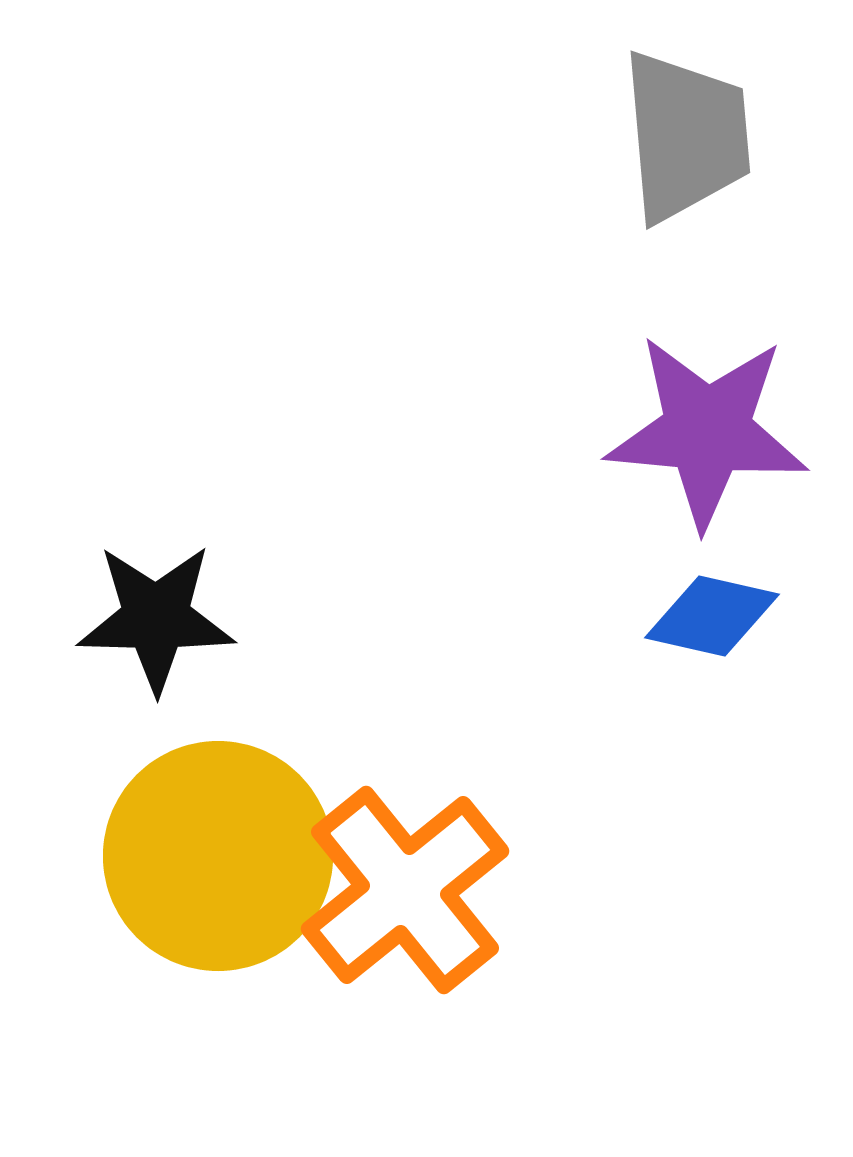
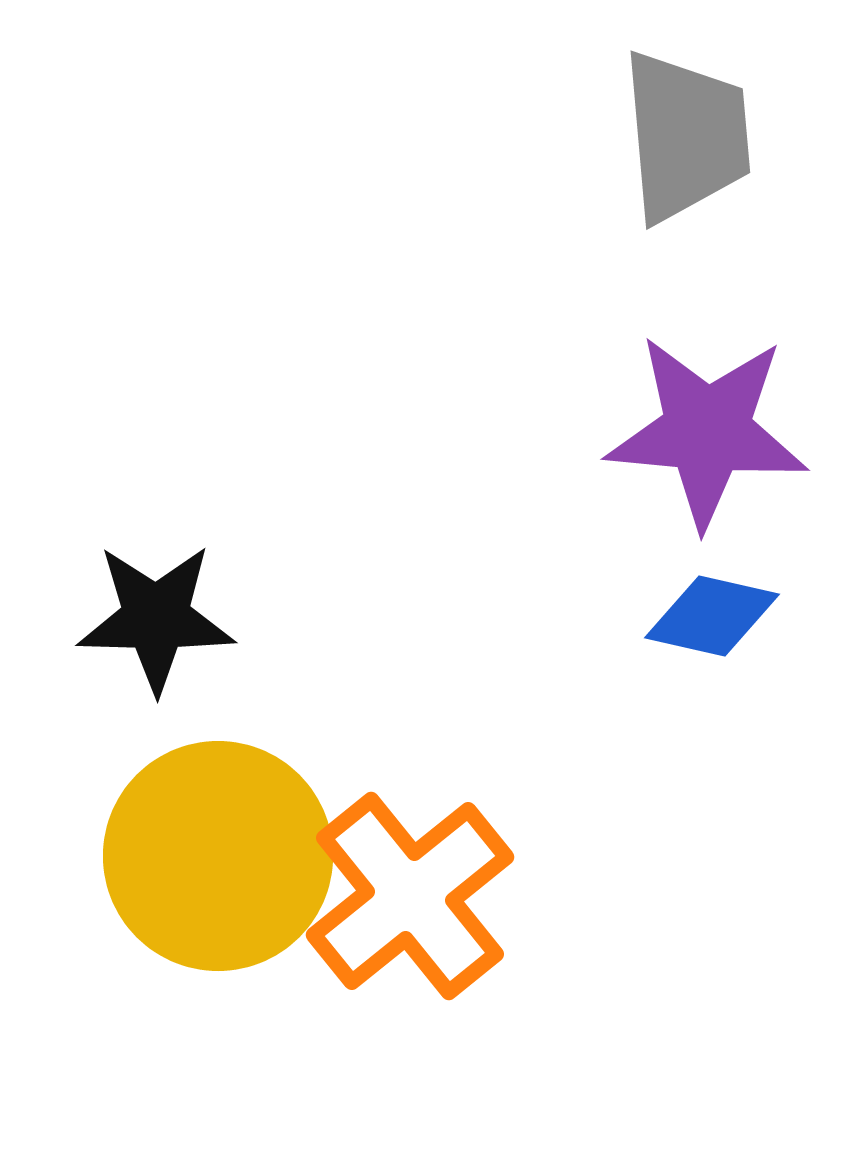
orange cross: moved 5 px right, 6 px down
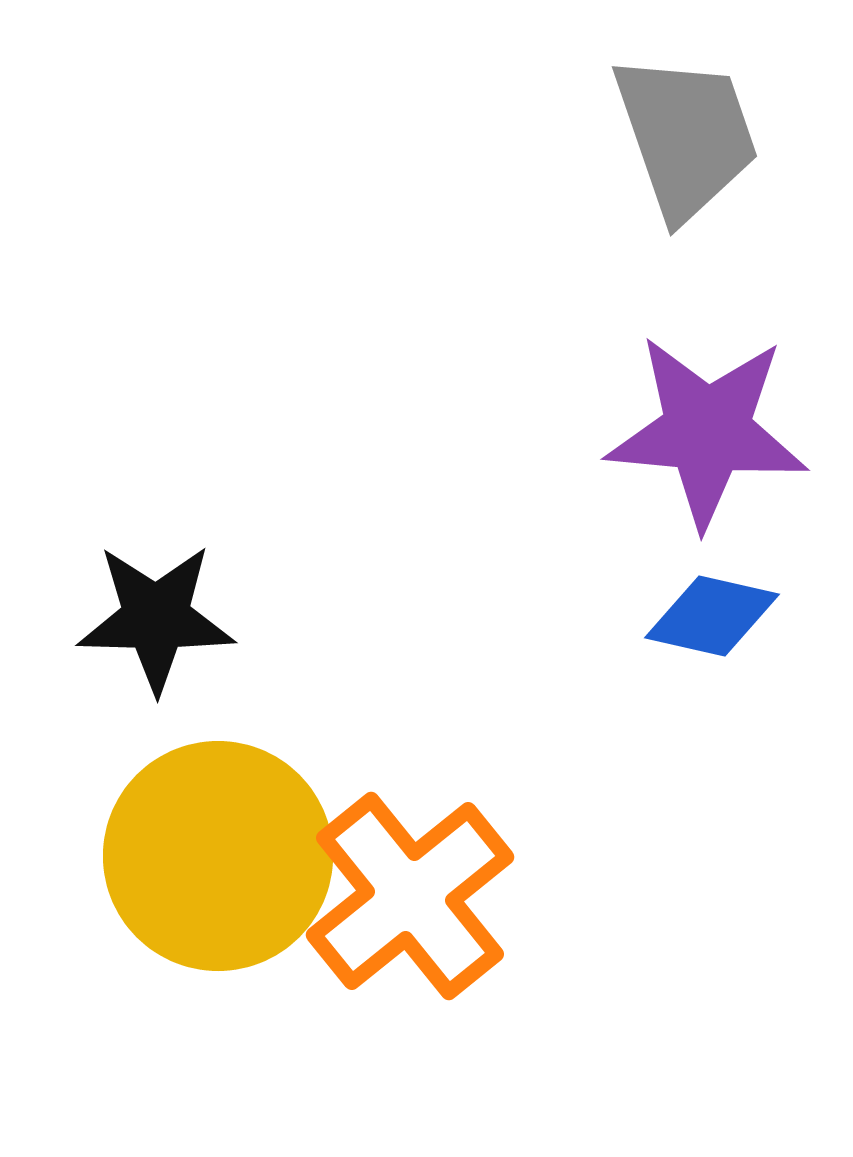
gray trapezoid: rotated 14 degrees counterclockwise
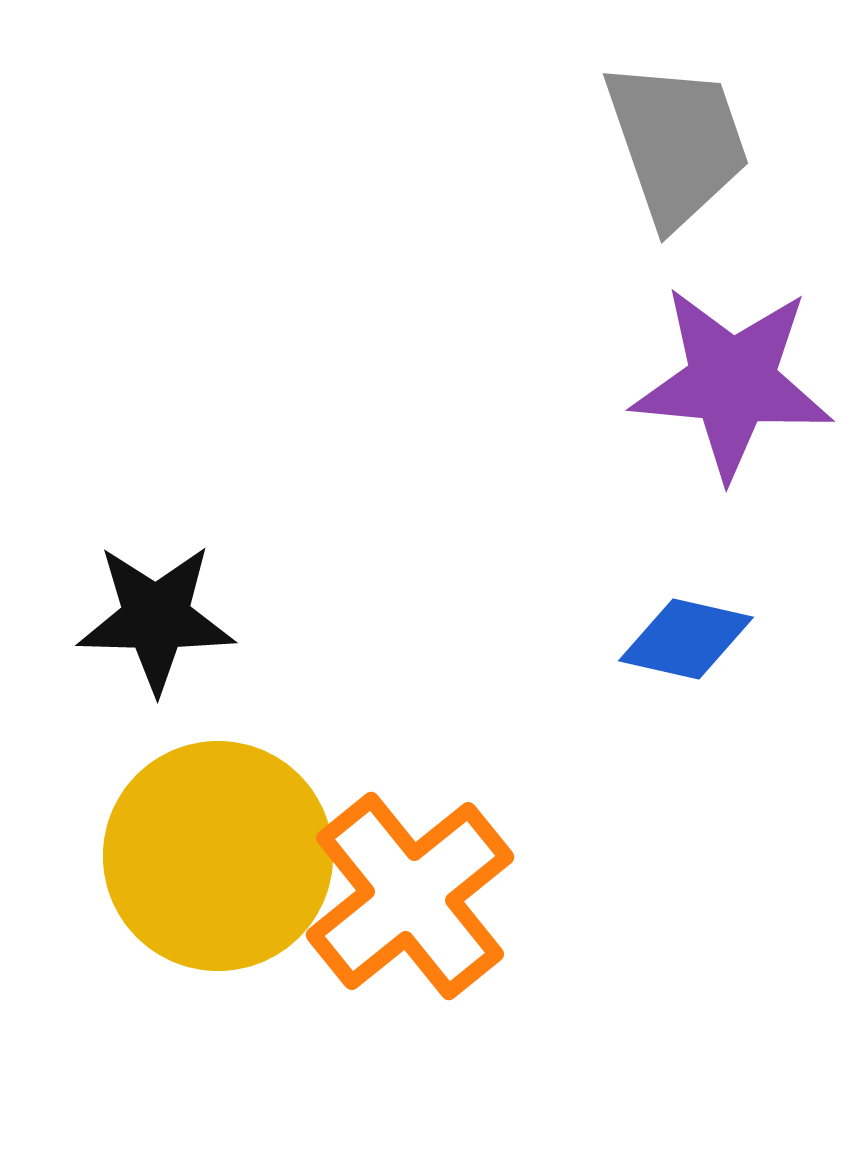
gray trapezoid: moved 9 px left, 7 px down
purple star: moved 25 px right, 49 px up
blue diamond: moved 26 px left, 23 px down
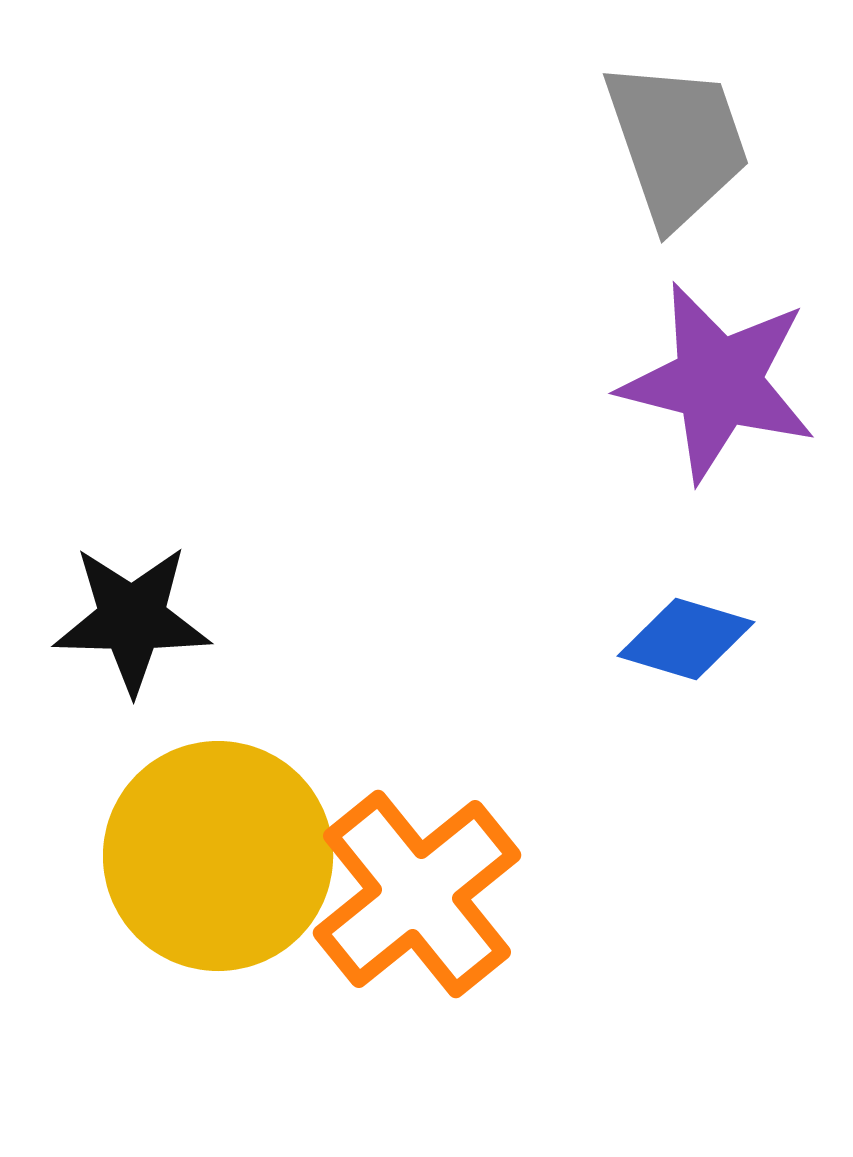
purple star: moved 14 px left; rotated 9 degrees clockwise
black star: moved 24 px left, 1 px down
blue diamond: rotated 4 degrees clockwise
orange cross: moved 7 px right, 2 px up
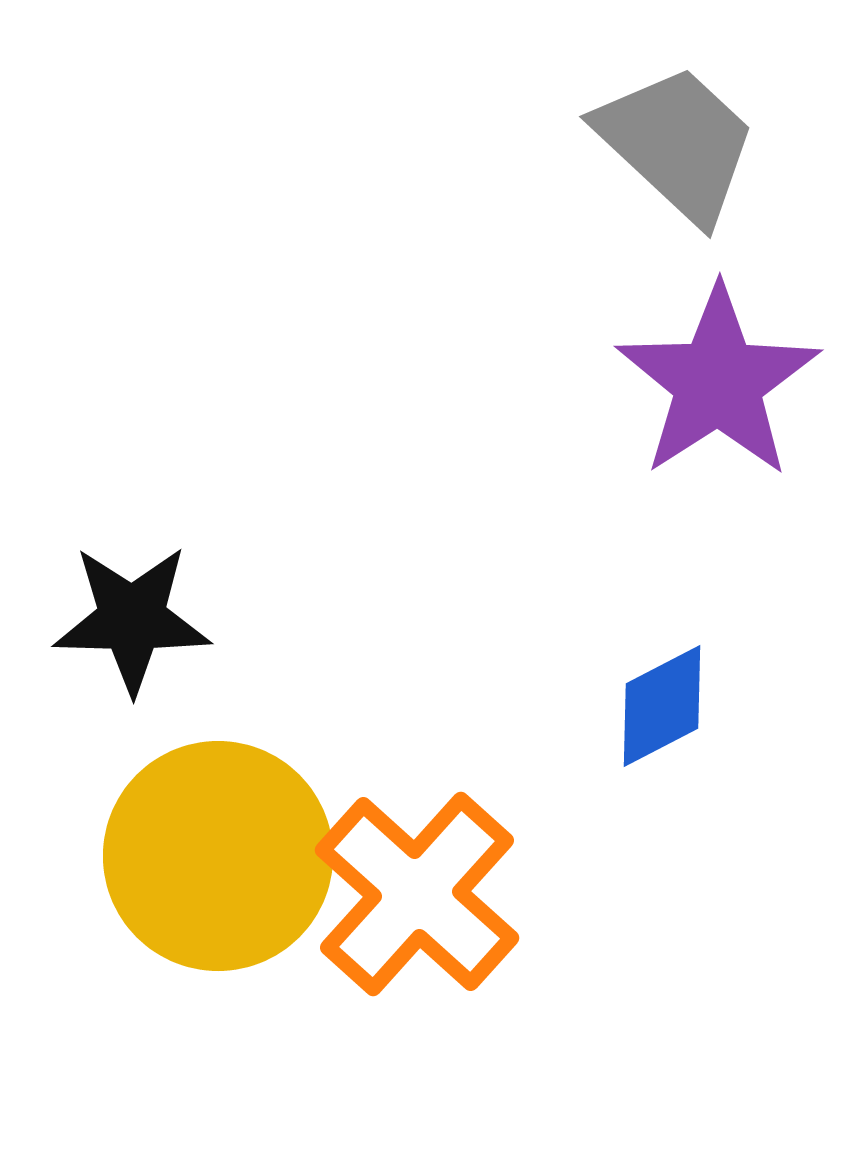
gray trapezoid: rotated 28 degrees counterclockwise
purple star: rotated 25 degrees clockwise
blue diamond: moved 24 px left, 67 px down; rotated 44 degrees counterclockwise
orange cross: rotated 9 degrees counterclockwise
